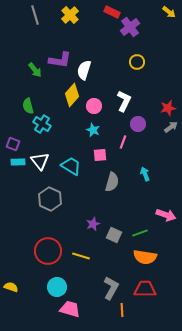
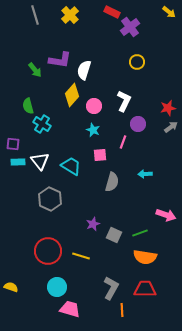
purple square: rotated 16 degrees counterclockwise
cyan arrow: rotated 72 degrees counterclockwise
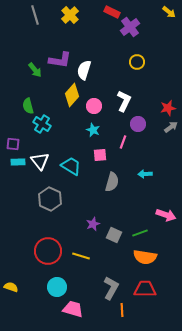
pink trapezoid: moved 3 px right
